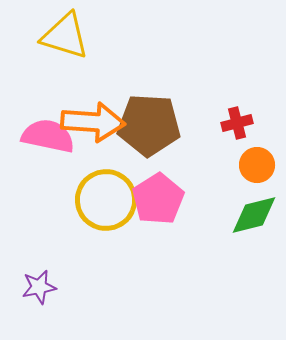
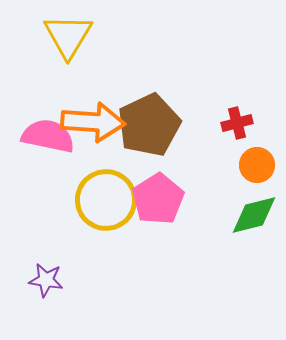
yellow triangle: moved 3 px right; rotated 44 degrees clockwise
brown pentagon: rotated 28 degrees counterclockwise
purple star: moved 7 px right, 7 px up; rotated 20 degrees clockwise
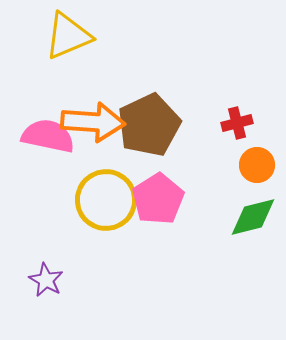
yellow triangle: rotated 36 degrees clockwise
green diamond: moved 1 px left, 2 px down
purple star: rotated 20 degrees clockwise
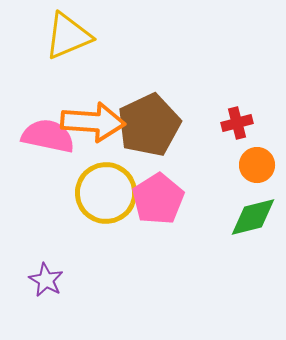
yellow circle: moved 7 px up
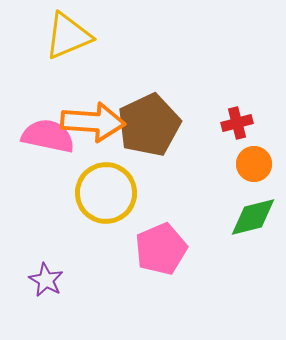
orange circle: moved 3 px left, 1 px up
pink pentagon: moved 3 px right, 50 px down; rotated 9 degrees clockwise
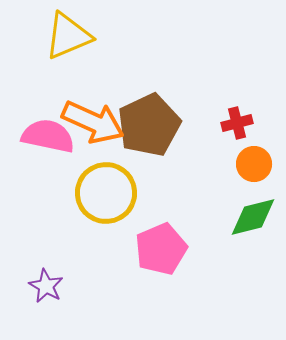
orange arrow: rotated 20 degrees clockwise
purple star: moved 6 px down
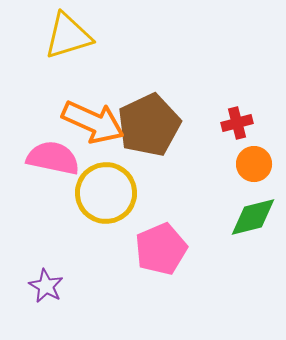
yellow triangle: rotated 6 degrees clockwise
pink semicircle: moved 5 px right, 22 px down
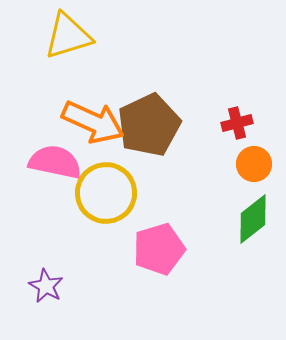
pink semicircle: moved 2 px right, 4 px down
green diamond: moved 2 px down; rotated 24 degrees counterclockwise
pink pentagon: moved 2 px left; rotated 6 degrees clockwise
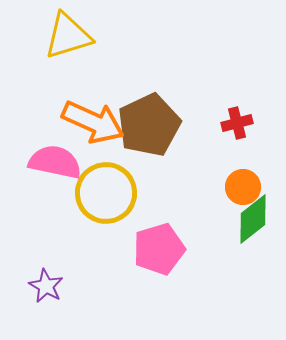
orange circle: moved 11 px left, 23 px down
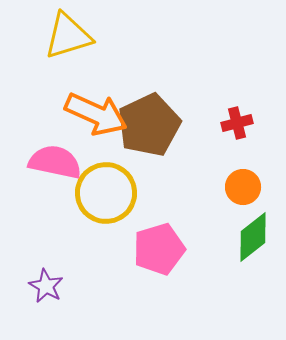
orange arrow: moved 3 px right, 8 px up
green diamond: moved 18 px down
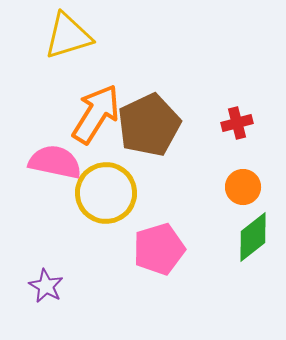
orange arrow: rotated 82 degrees counterclockwise
